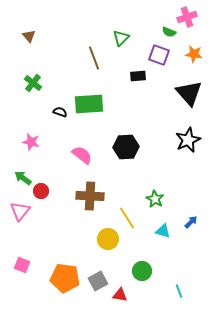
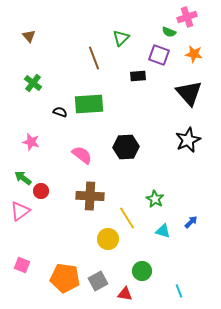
pink triangle: rotated 15 degrees clockwise
red triangle: moved 5 px right, 1 px up
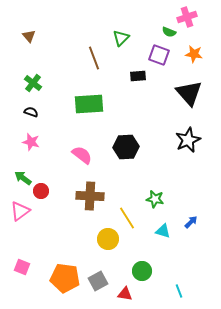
black semicircle: moved 29 px left
green star: rotated 18 degrees counterclockwise
pink square: moved 2 px down
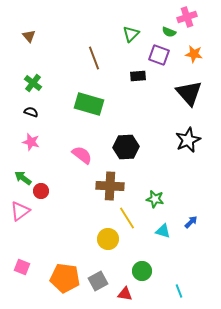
green triangle: moved 10 px right, 4 px up
green rectangle: rotated 20 degrees clockwise
brown cross: moved 20 px right, 10 px up
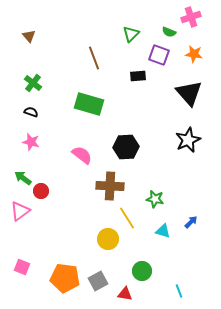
pink cross: moved 4 px right
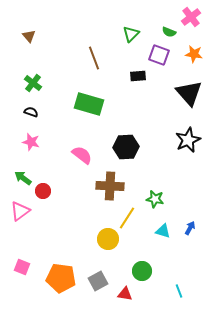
pink cross: rotated 18 degrees counterclockwise
red circle: moved 2 px right
yellow line: rotated 65 degrees clockwise
blue arrow: moved 1 px left, 6 px down; rotated 16 degrees counterclockwise
orange pentagon: moved 4 px left
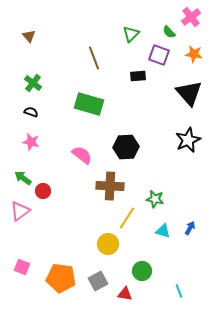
green semicircle: rotated 24 degrees clockwise
yellow circle: moved 5 px down
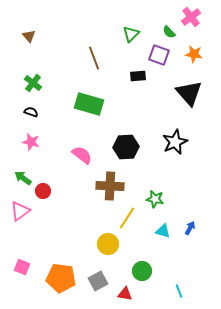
black star: moved 13 px left, 2 px down
